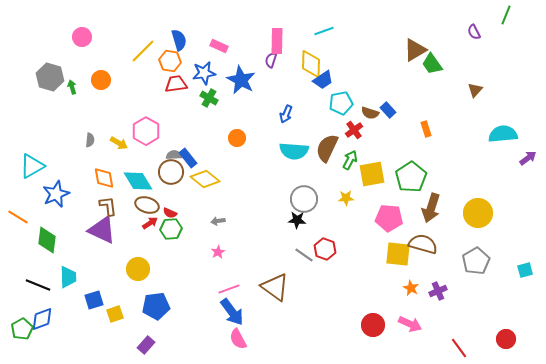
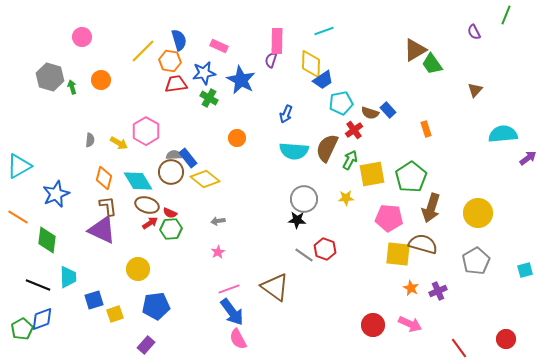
cyan triangle at (32, 166): moved 13 px left
orange diamond at (104, 178): rotated 25 degrees clockwise
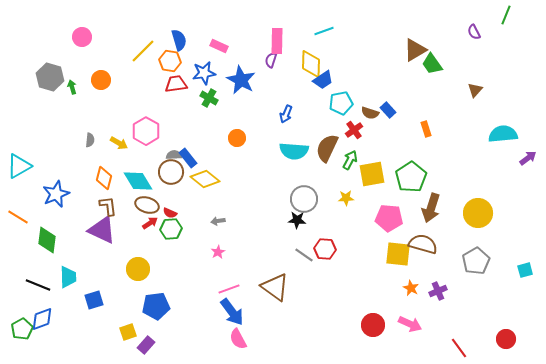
red hexagon at (325, 249): rotated 15 degrees counterclockwise
yellow square at (115, 314): moved 13 px right, 18 px down
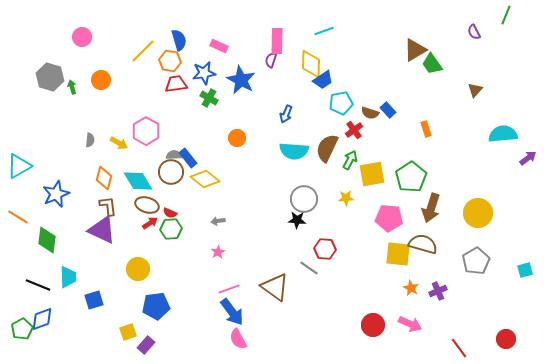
gray line at (304, 255): moved 5 px right, 13 px down
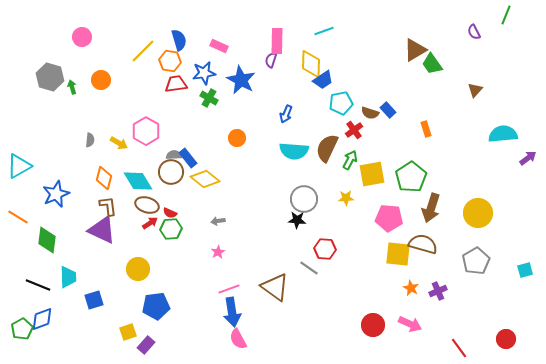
blue arrow at (232, 312): rotated 28 degrees clockwise
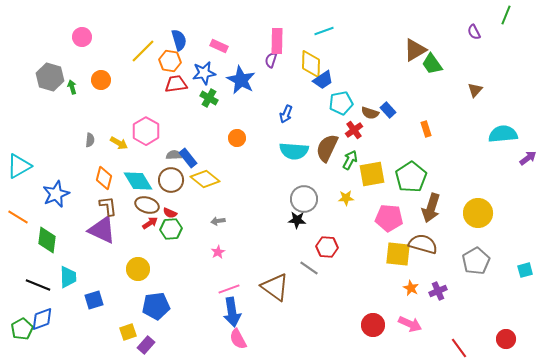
brown circle at (171, 172): moved 8 px down
red hexagon at (325, 249): moved 2 px right, 2 px up
